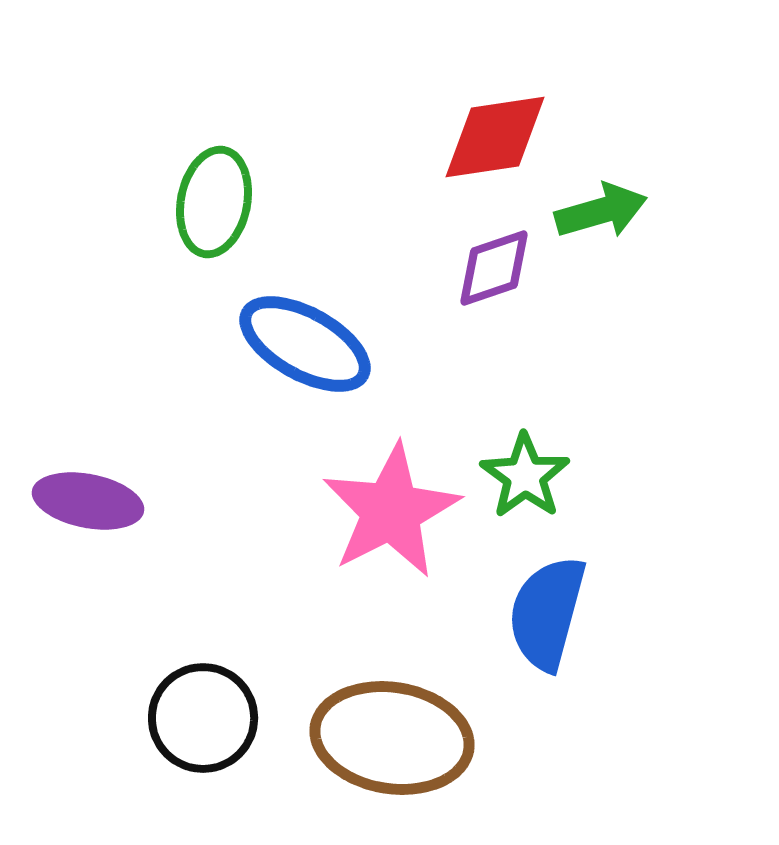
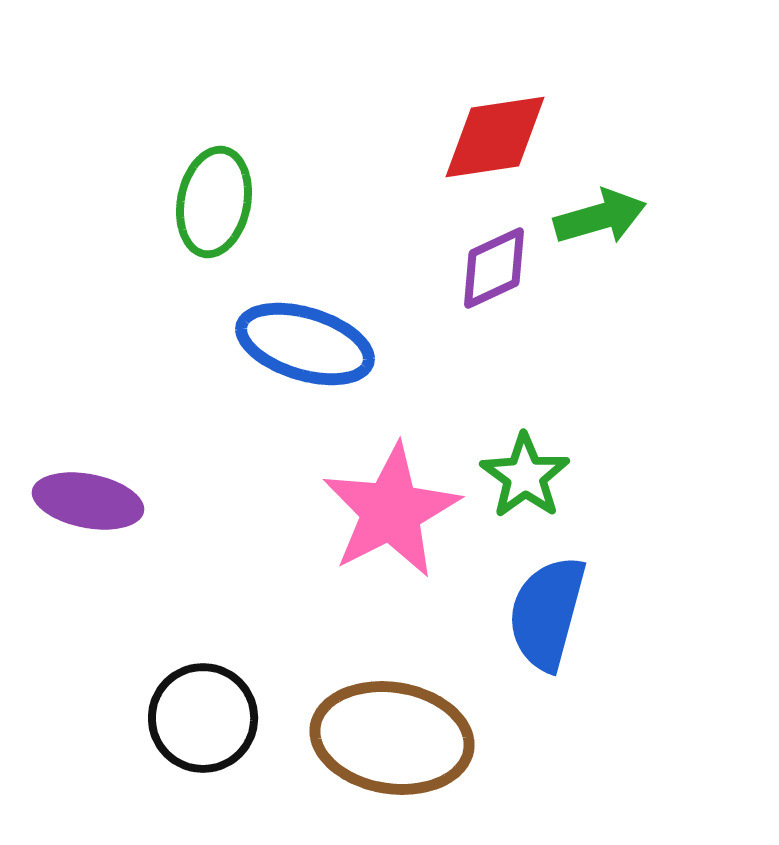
green arrow: moved 1 px left, 6 px down
purple diamond: rotated 6 degrees counterclockwise
blue ellipse: rotated 12 degrees counterclockwise
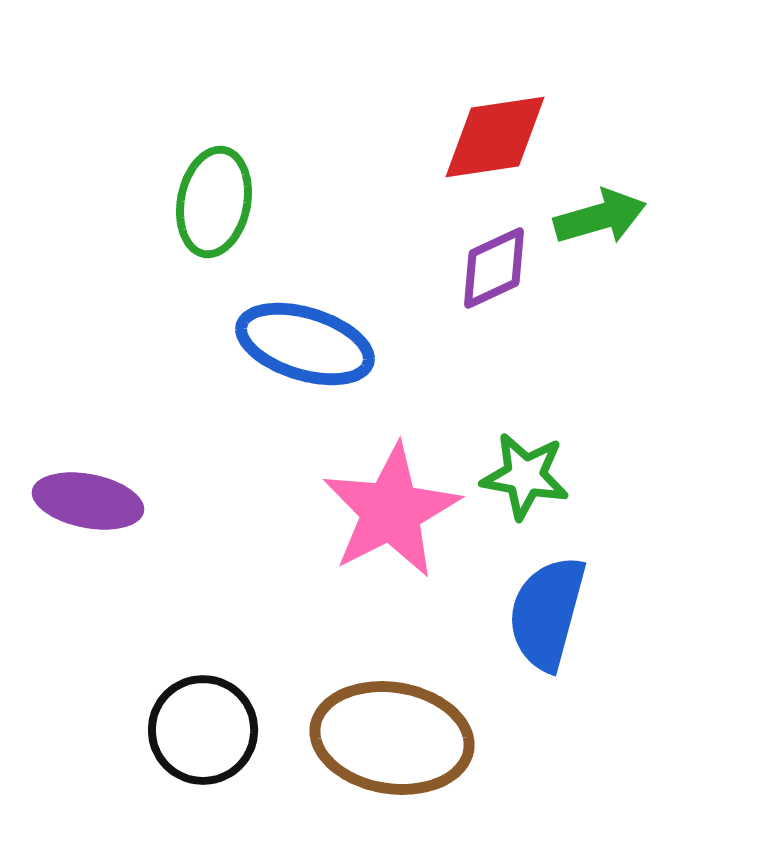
green star: rotated 26 degrees counterclockwise
black circle: moved 12 px down
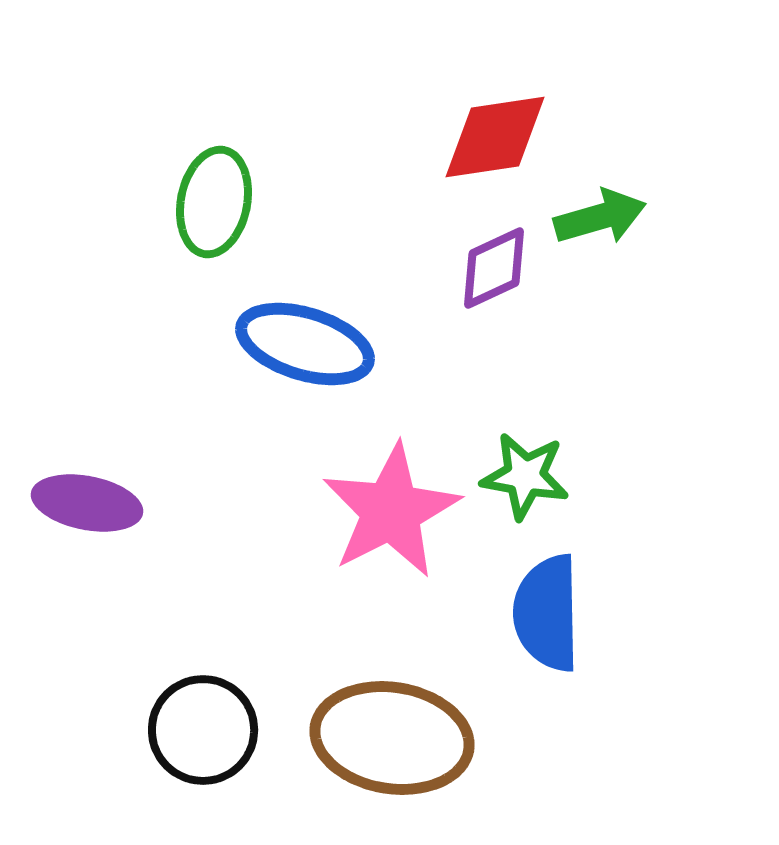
purple ellipse: moved 1 px left, 2 px down
blue semicircle: rotated 16 degrees counterclockwise
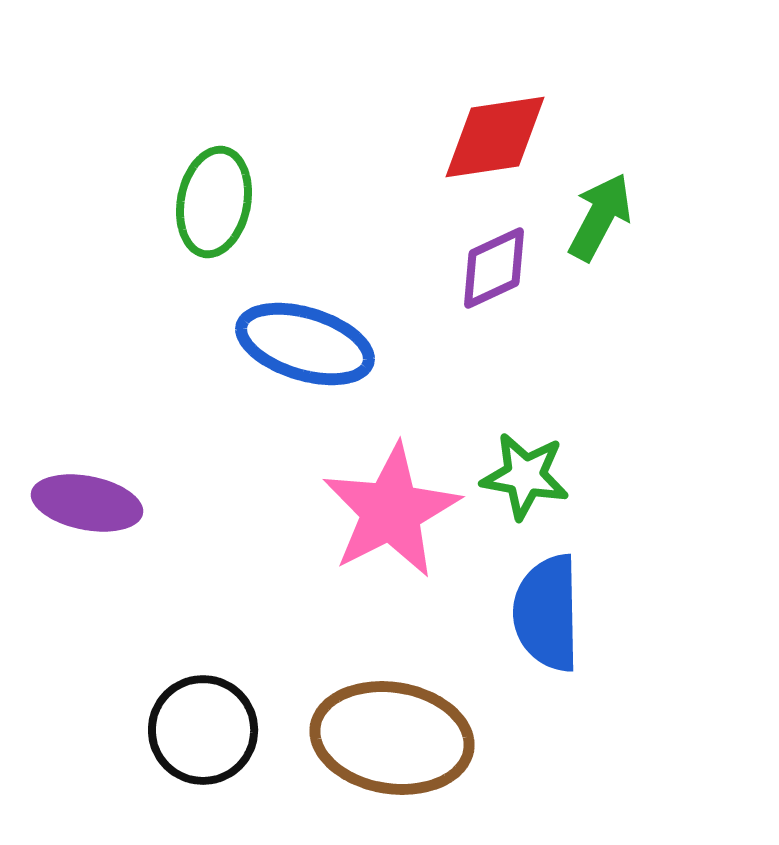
green arrow: rotated 46 degrees counterclockwise
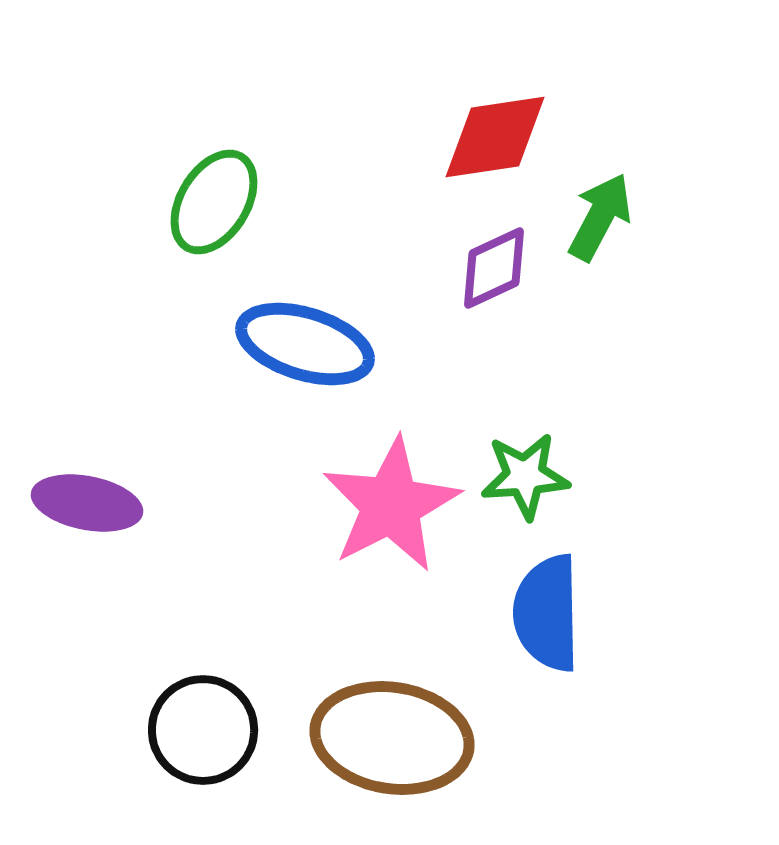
green ellipse: rotated 20 degrees clockwise
green star: rotated 14 degrees counterclockwise
pink star: moved 6 px up
